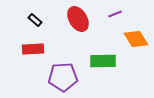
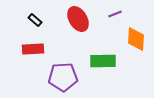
orange diamond: rotated 35 degrees clockwise
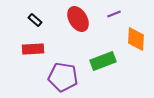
purple line: moved 1 px left
green rectangle: rotated 20 degrees counterclockwise
purple pentagon: rotated 12 degrees clockwise
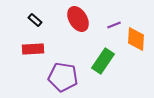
purple line: moved 11 px down
green rectangle: rotated 35 degrees counterclockwise
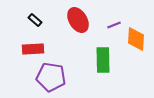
red ellipse: moved 1 px down
green rectangle: moved 1 px up; rotated 35 degrees counterclockwise
purple pentagon: moved 12 px left
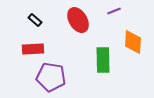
purple line: moved 14 px up
orange diamond: moved 3 px left, 3 px down
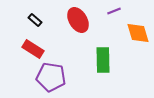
orange diamond: moved 5 px right, 9 px up; rotated 20 degrees counterclockwise
red rectangle: rotated 35 degrees clockwise
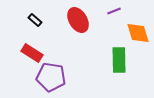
red rectangle: moved 1 px left, 4 px down
green rectangle: moved 16 px right
